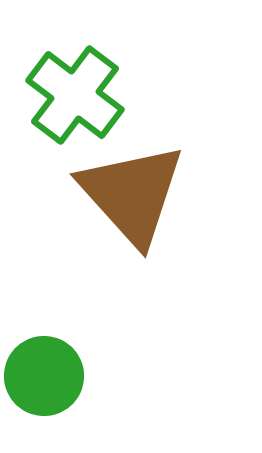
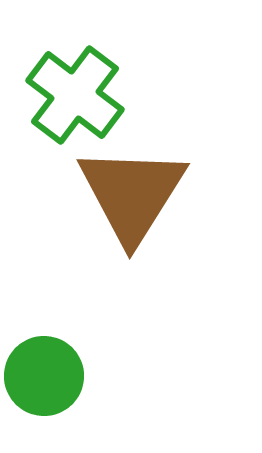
brown triangle: rotated 14 degrees clockwise
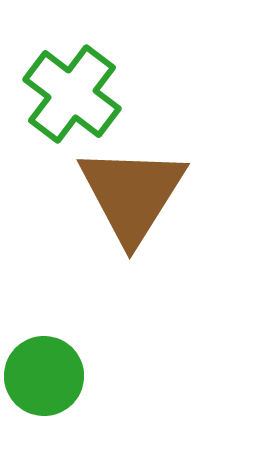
green cross: moved 3 px left, 1 px up
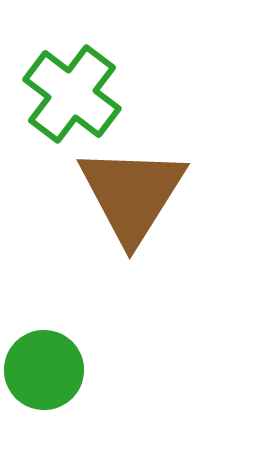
green circle: moved 6 px up
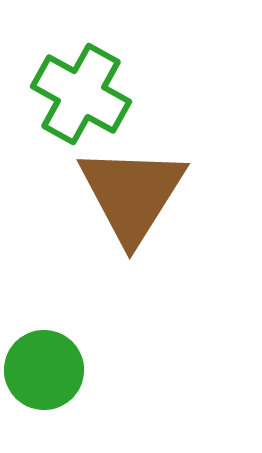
green cross: moved 9 px right; rotated 8 degrees counterclockwise
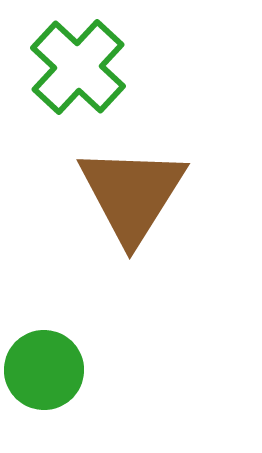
green cross: moved 3 px left, 27 px up; rotated 14 degrees clockwise
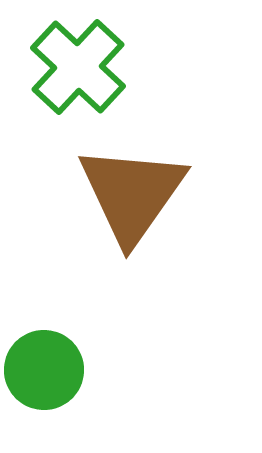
brown triangle: rotated 3 degrees clockwise
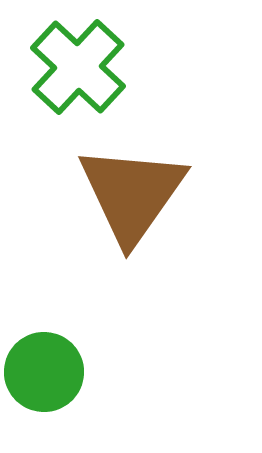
green circle: moved 2 px down
